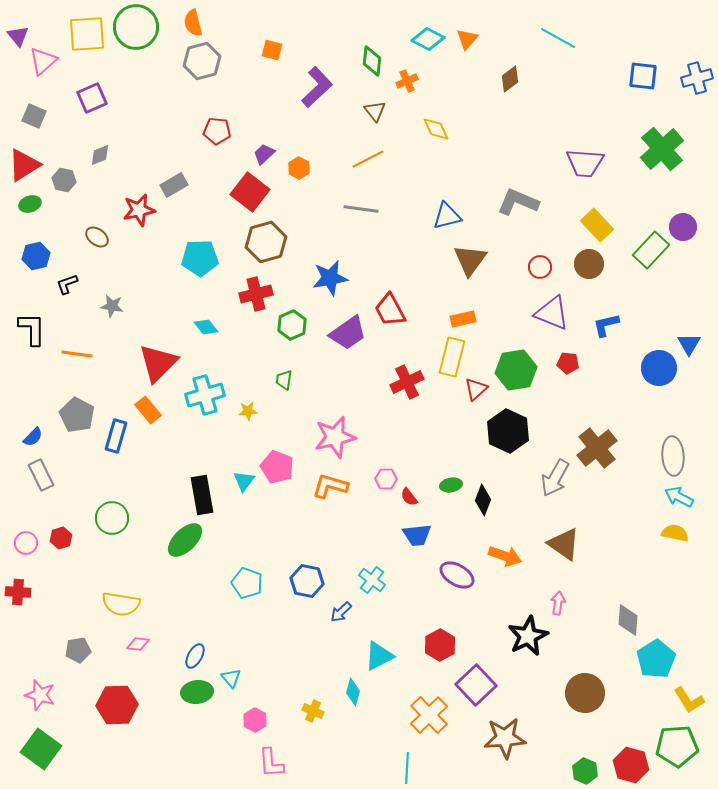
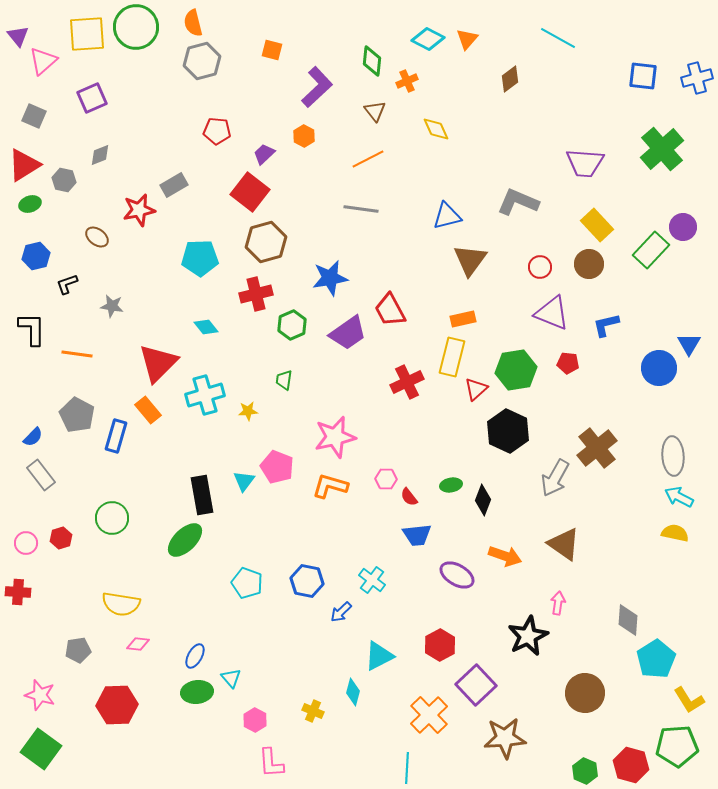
orange hexagon at (299, 168): moved 5 px right, 32 px up
gray rectangle at (41, 475): rotated 12 degrees counterclockwise
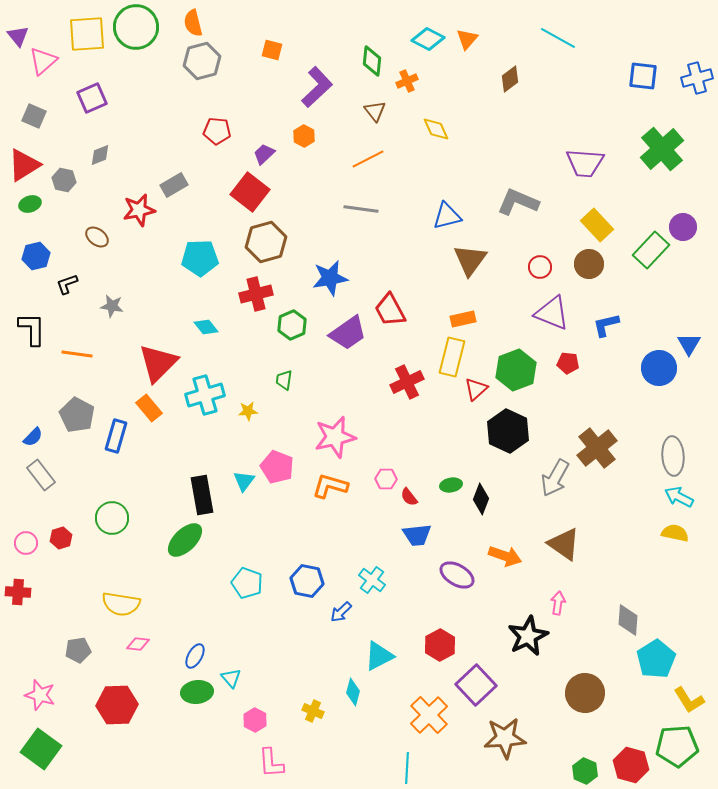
green hexagon at (516, 370): rotated 12 degrees counterclockwise
orange rectangle at (148, 410): moved 1 px right, 2 px up
black diamond at (483, 500): moved 2 px left, 1 px up
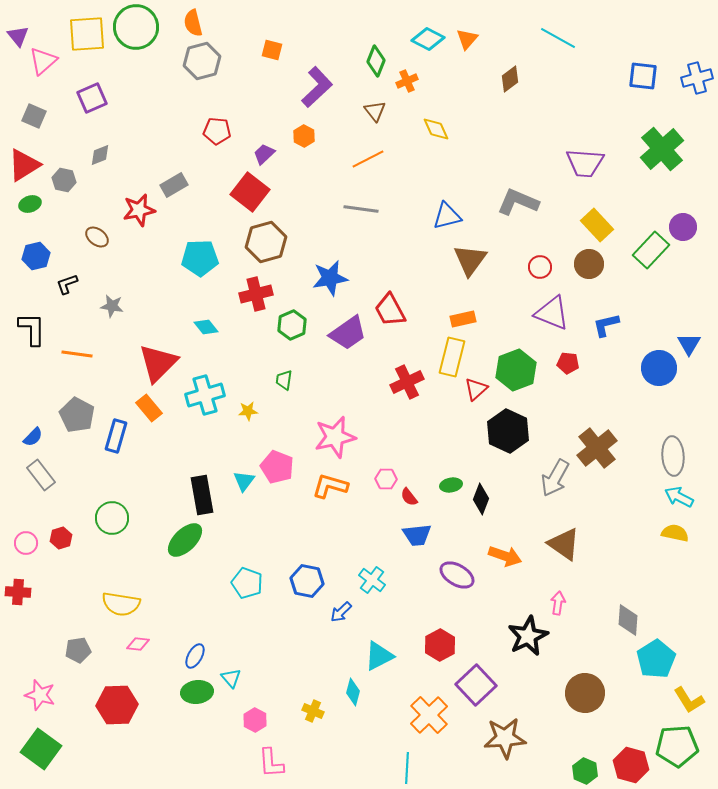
green diamond at (372, 61): moved 4 px right; rotated 16 degrees clockwise
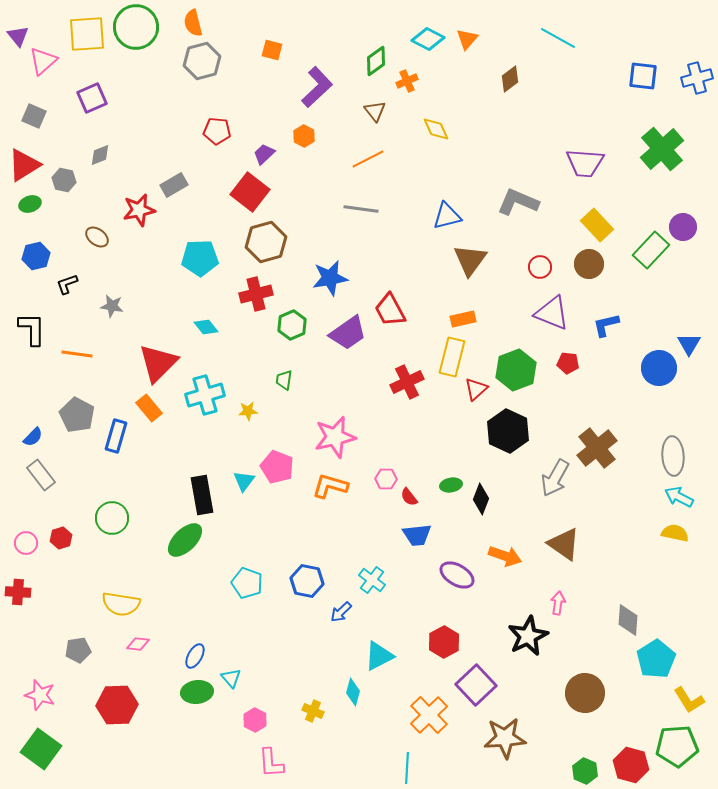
green diamond at (376, 61): rotated 32 degrees clockwise
red hexagon at (440, 645): moved 4 px right, 3 px up
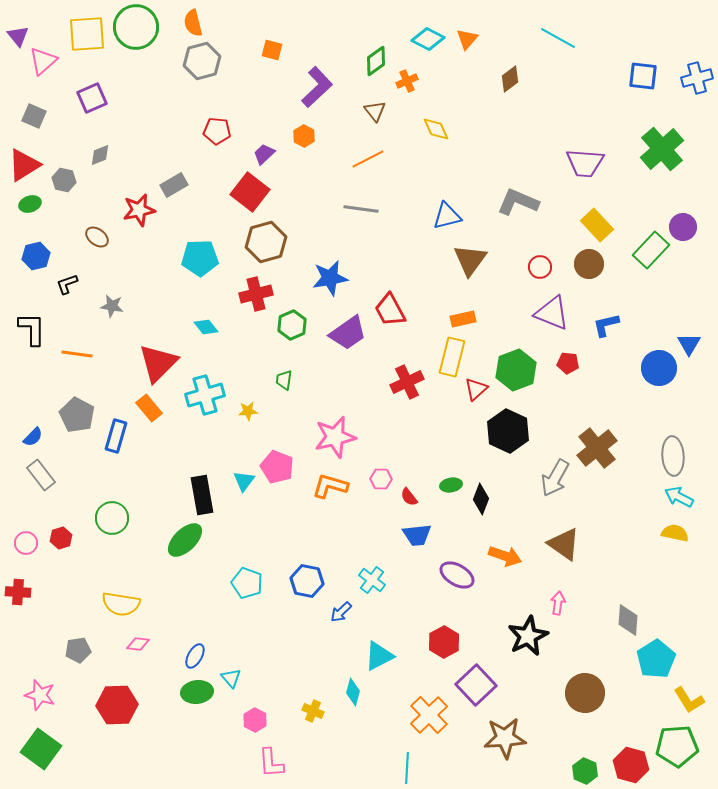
pink hexagon at (386, 479): moved 5 px left
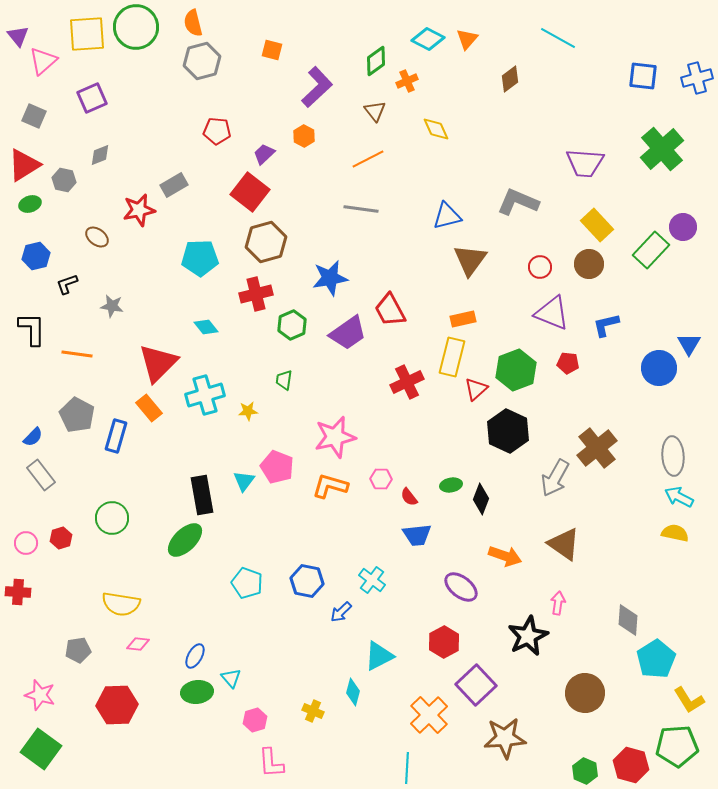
purple ellipse at (457, 575): moved 4 px right, 12 px down; rotated 8 degrees clockwise
pink hexagon at (255, 720): rotated 15 degrees clockwise
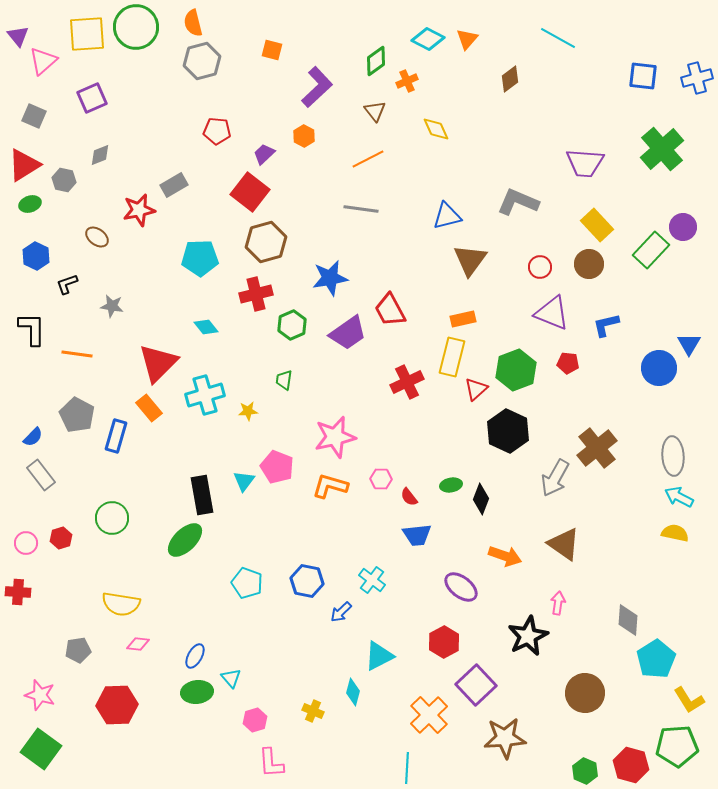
blue hexagon at (36, 256): rotated 20 degrees counterclockwise
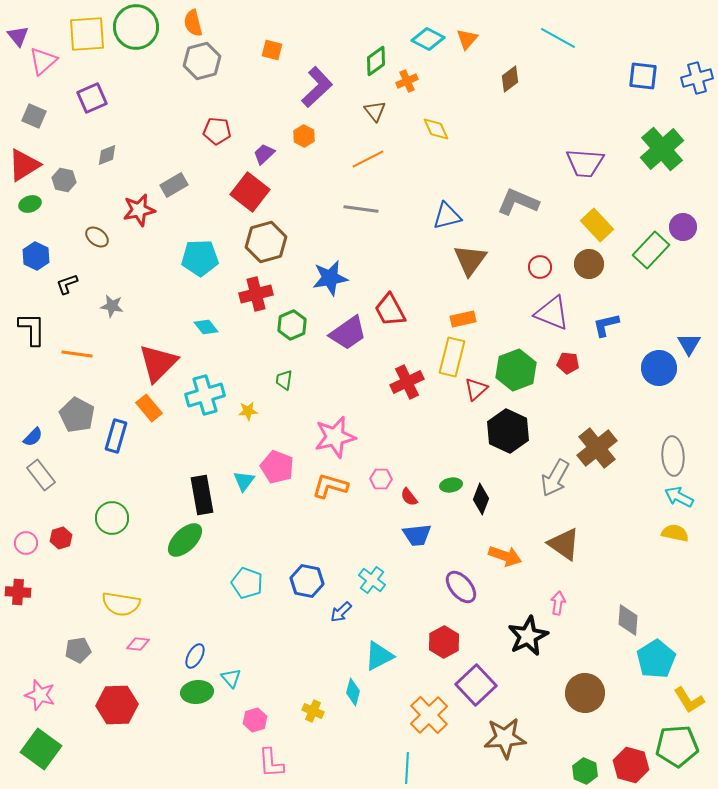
gray diamond at (100, 155): moved 7 px right
purple ellipse at (461, 587): rotated 12 degrees clockwise
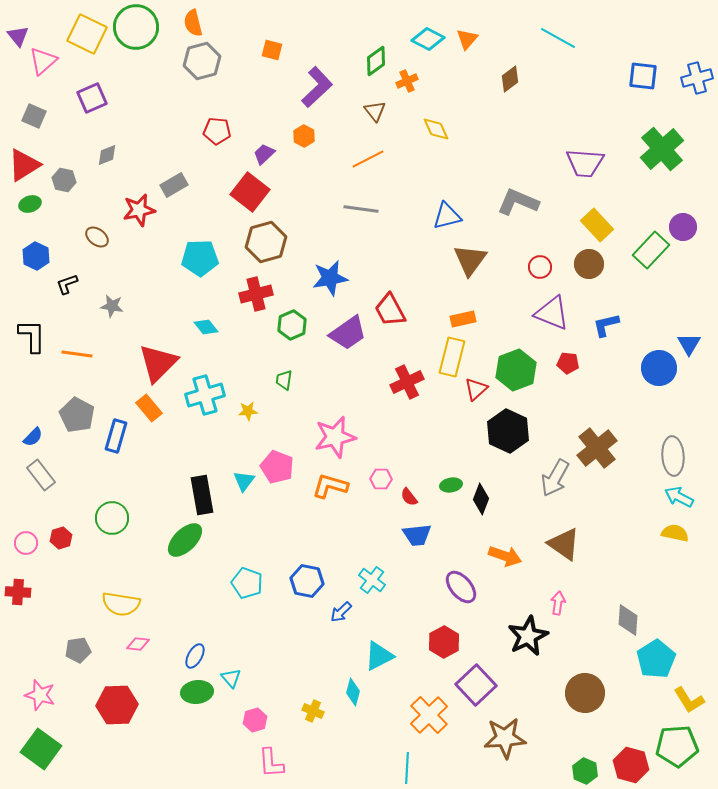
yellow square at (87, 34): rotated 30 degrees clockwise
black L-shape at (32, 329): moved 7 px down
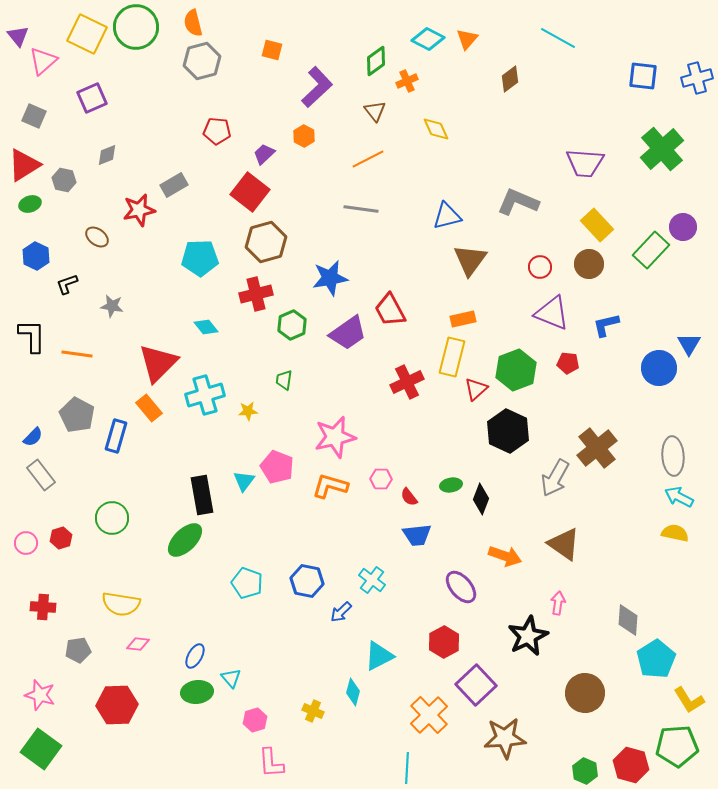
red cross at (18, 592): moved 25 px right, 15 px down
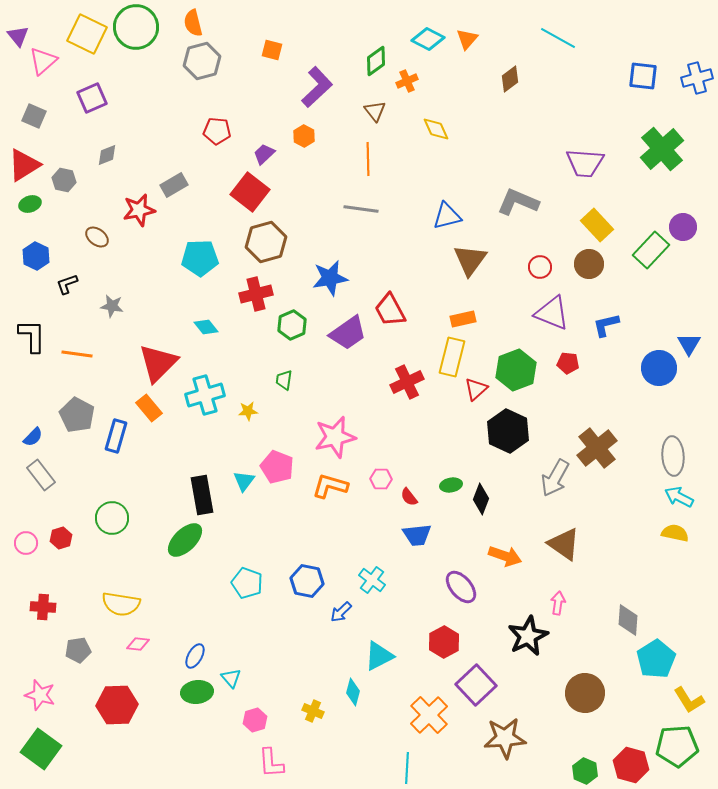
orange line at (368, 159): rotated 64 degrees counterclockwise
